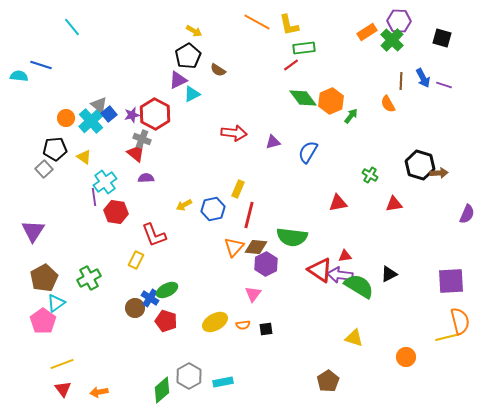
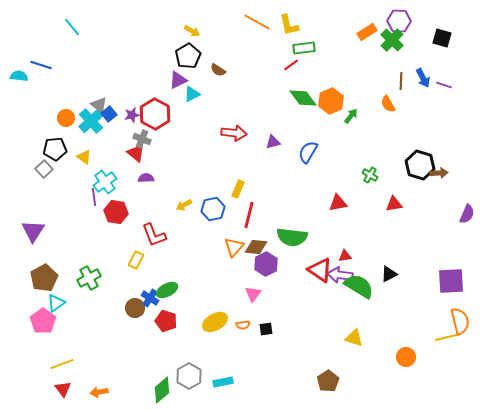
yellow arrow at (194, 31): moved 2 px left
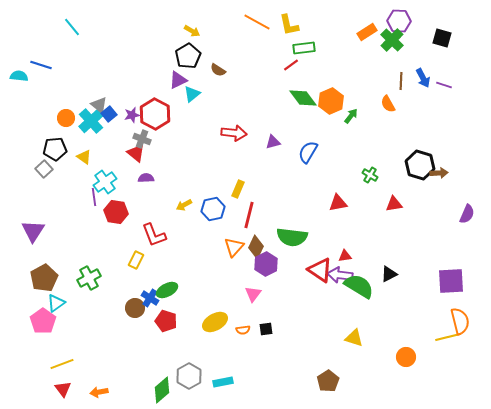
cyan triangle at (192, 94): rotated 12 degrees counterclockwise
brown diamond at (256, 247): rotated 70 degrees counterclockwise
orange semicircle at (243, 325): moved 5 px down
